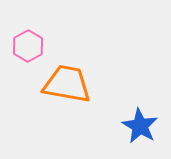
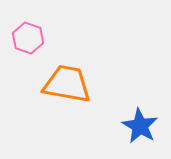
pink hexagon: moved 8 px up; rotated 12 degrees counterclockwise
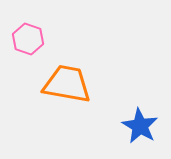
pink hexagon: moved 1 px down
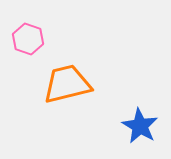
orange trapezoid: rotated 24 degrees counterclockwise
